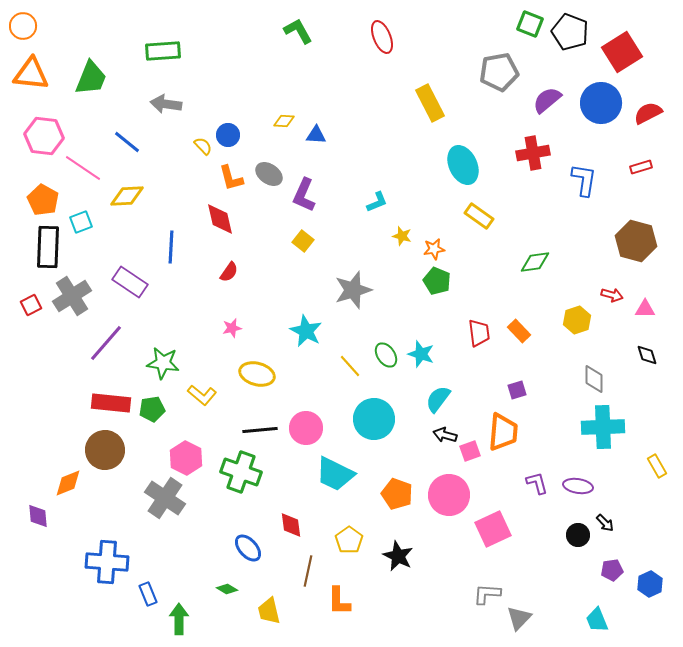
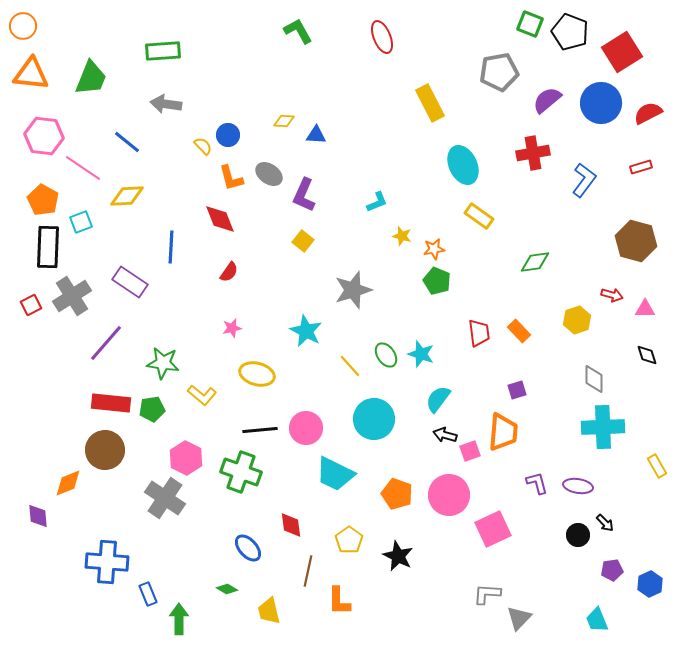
blue L-shape at (584, 180): rotated 28 degrees clockwise
red diamond at (220, 219): rotated 8 degrees counterclockwise
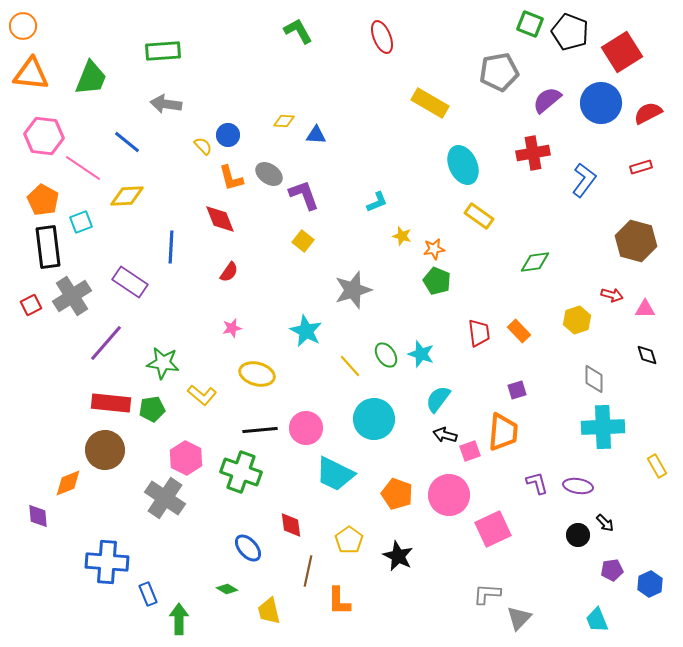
yellow rectangle at (430, 103): rotated 33 degrees counterclockwise
purple L-shape at (304, 195): rotated 136 degrees clockwise
black rectangle at (48, 247): rotated 9 degrees counterclockwise
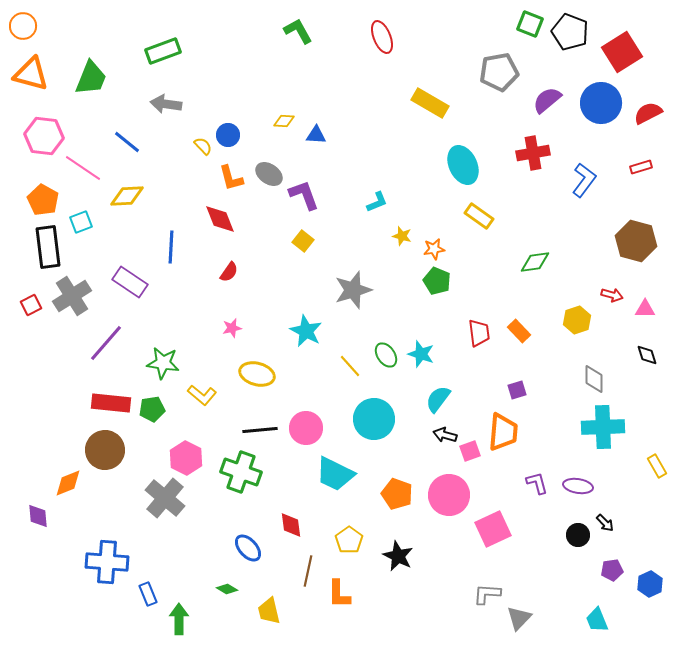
green rectangle at (163, 51): rotated 16 degrees counterclockwise
orange triangle at (31, 74): rotated 9 degrees clockwise
gray cross at (165, 498): rotated 6 degrees clockwise
orange L-shape at (339, 601): moved 7 px up
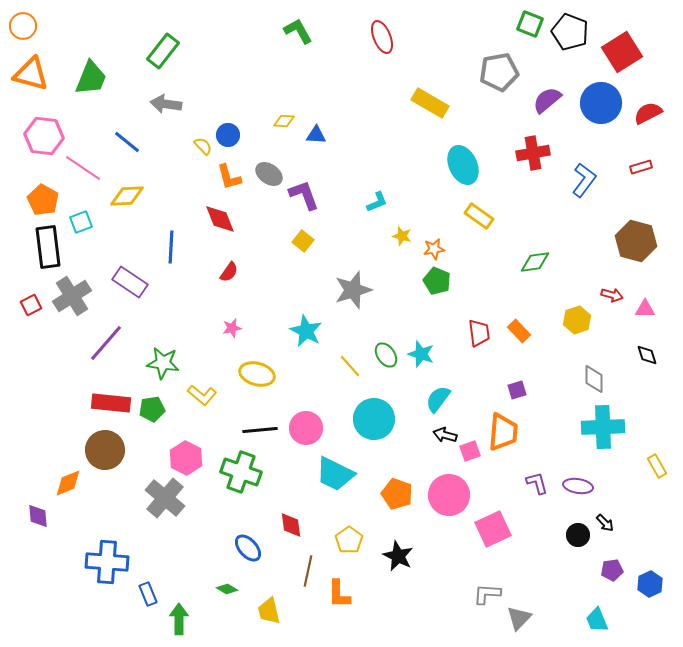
green rectangle at (163, 51): rotated 32 degrees counterclockwise
orange L-shape at (231, 178): moved 2 px left, 1 px up
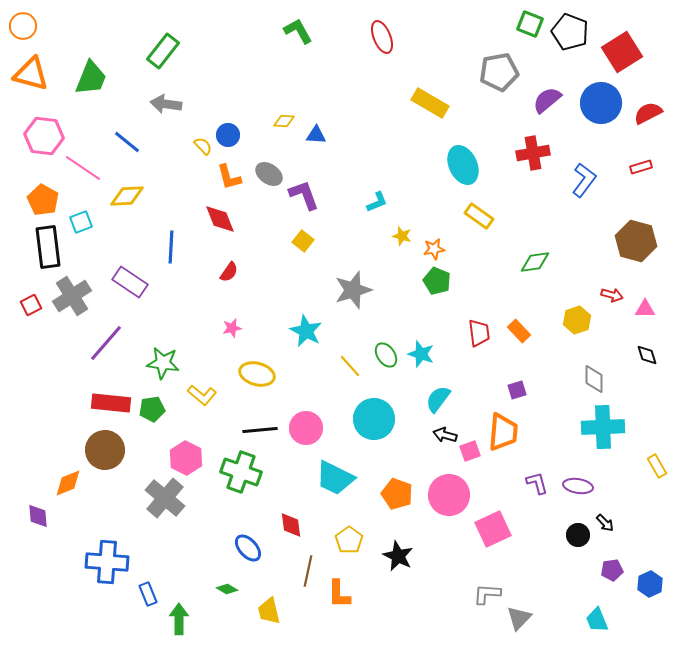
cyan trapezoid at (335, 474): moved 4 px down
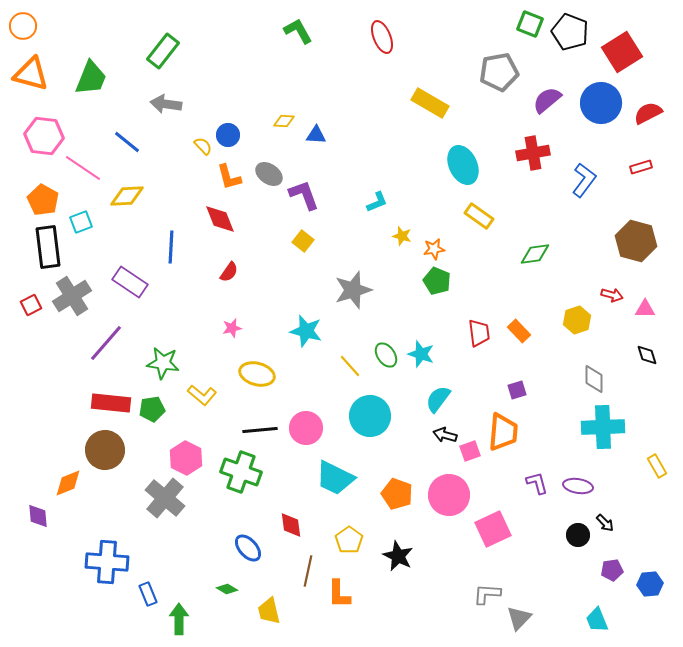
green diamond at (535, 262): moved 8 px up
cyan star at (306, 331): rotated 12 degrees counterclockwise
cyan circle at (374, 419): moved 4 px left, 3 px up
blue hexagon at (650, 584): rotated 20 degrees clockwise
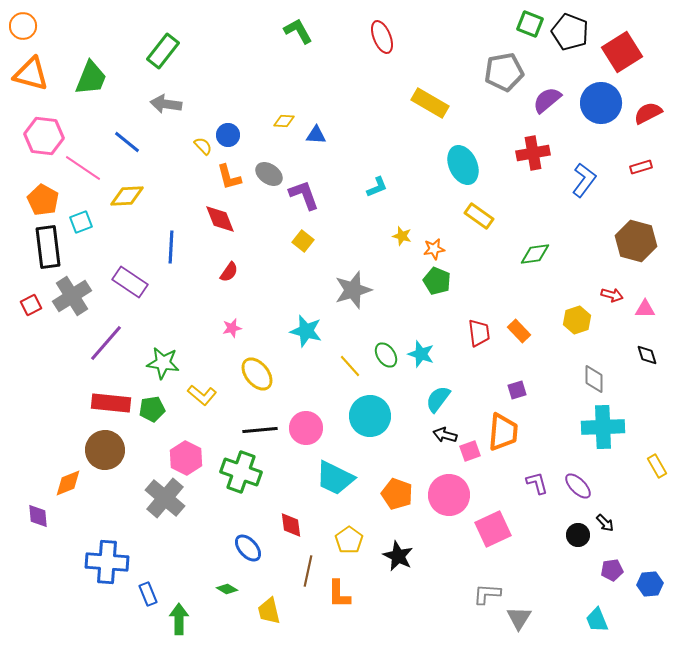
gray pentagon at (499, 72): moved 5 px right
cyan L-shape at (377, 202): moved 15 px up
yellow ellipse at (257, 374): rotated 36 degrees clockwise
purple ellipse at (578, 486): rotated 36 degrees clockwise
gray triangle at (519, 618): rotated 12 degrees counterclockwise
